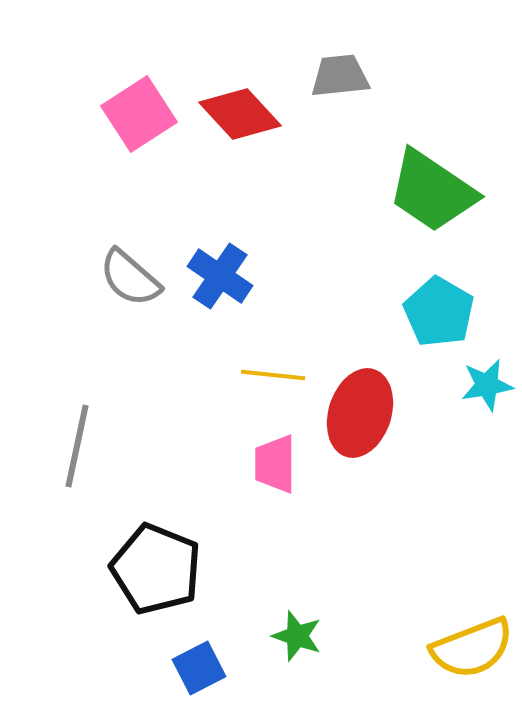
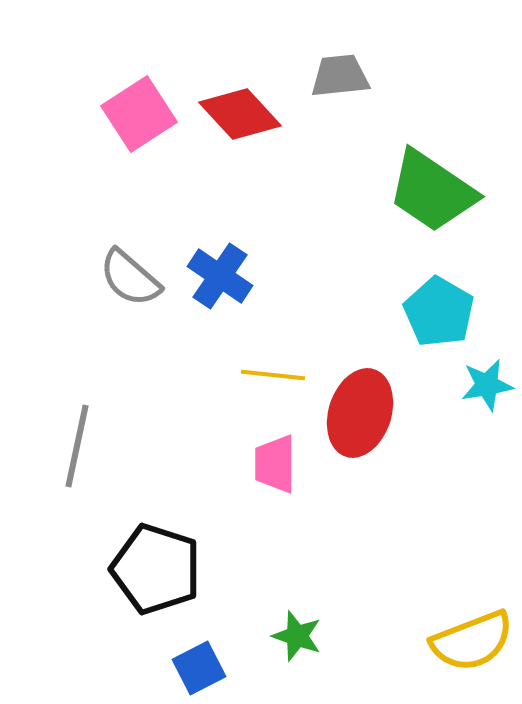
black pentagon: rotated 4 degrees counterclockwise
yellow semicircle: moved 7 px up
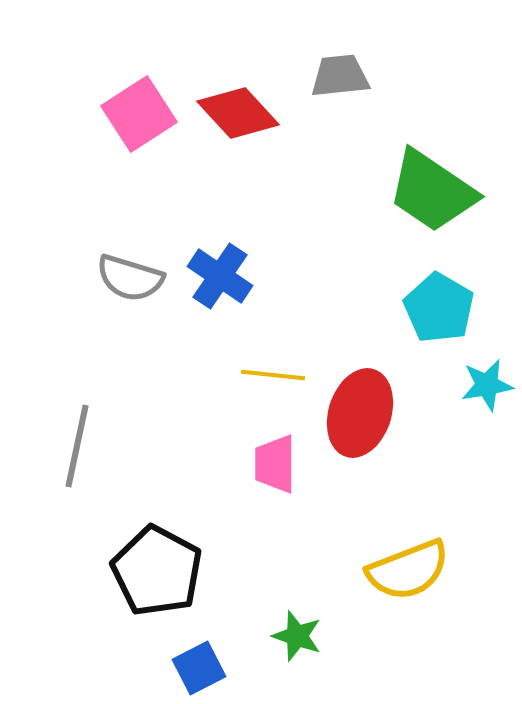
red diamond: moved 2 px left, 1 px up
gray semicircle: rotated 24 degrees counterclockwise
cyan pentagon: moved 4 px up
black pentagon: moved 1 px right, 2 px down; rotated 10 degrees clockwise
yellow semicircle: moved 64 px left, 71 px up
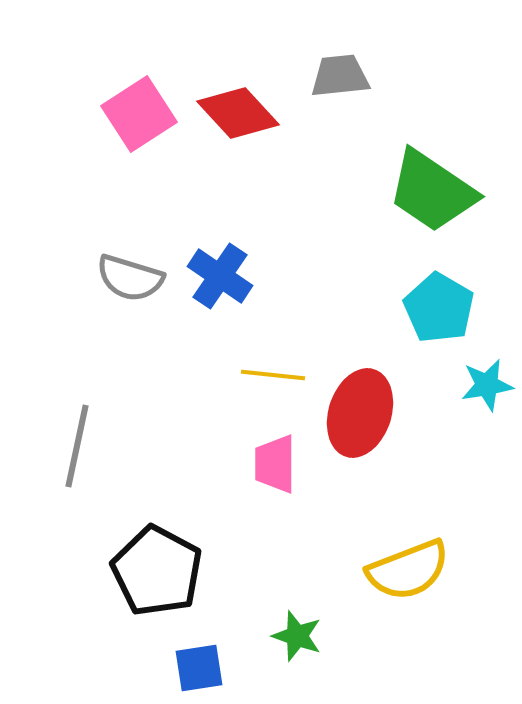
blue square: rotated 18 degrees clockwise
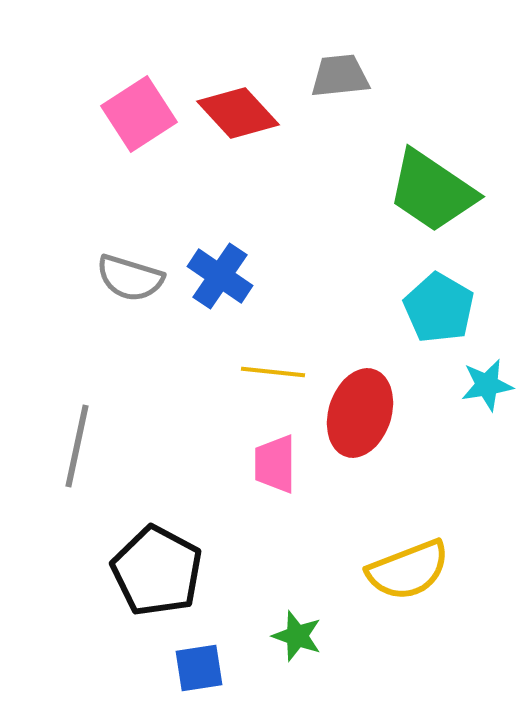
yellow line: moved 3 px up
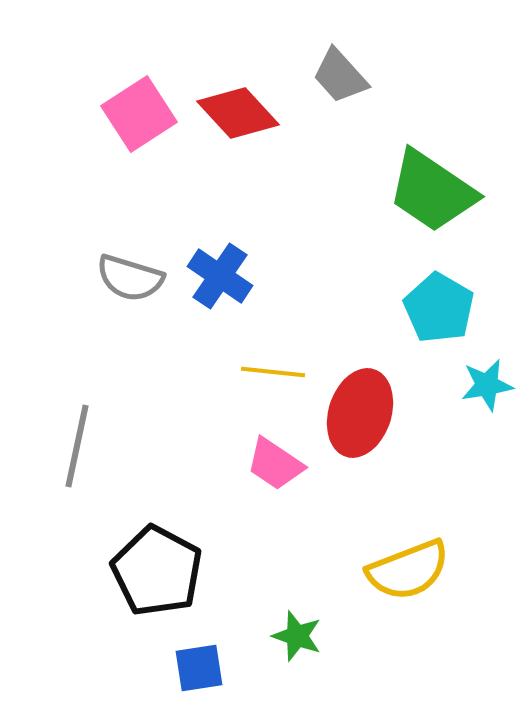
gray trapezoid: rotated 126 degrees counterclockwise
pink trapezoid: rotated 56 degrees counterclockwise
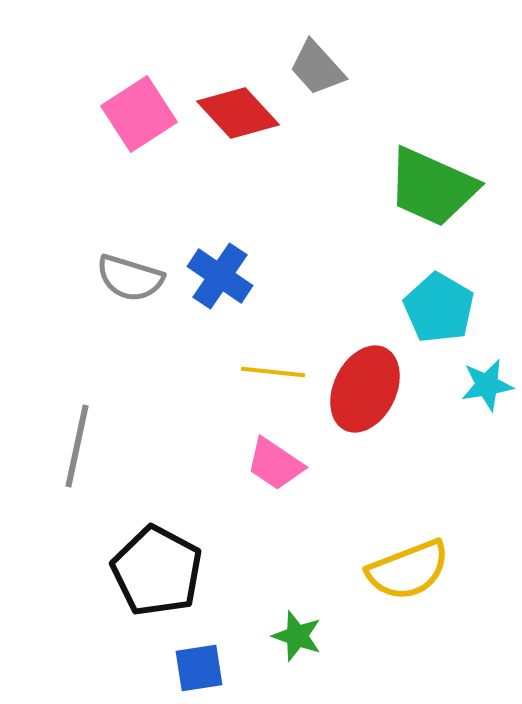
gray trapezoid: moved 23 px left, 8 px up
green trapezoid: moved 4 px up; rotated 10 degrees counterclockwise
red ellipse: moved 5 px right, 24 px up; rotated 8 degrees clockwise
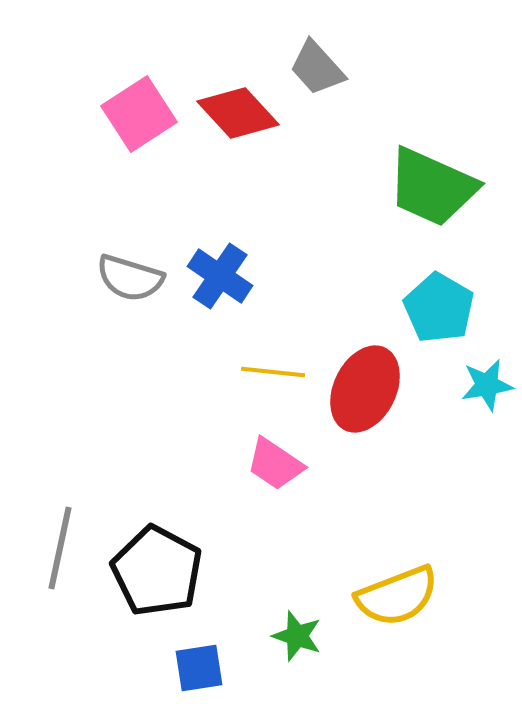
gray line: moved 17 px left, 102 px down
yellow semicircle: moved 11 px left, 26 px down
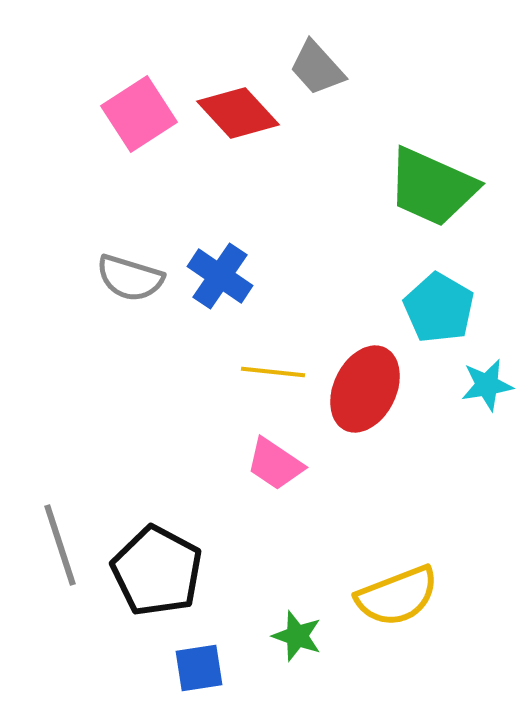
gray line: moved 3 px up; rotated 30 degrees counterclockwise
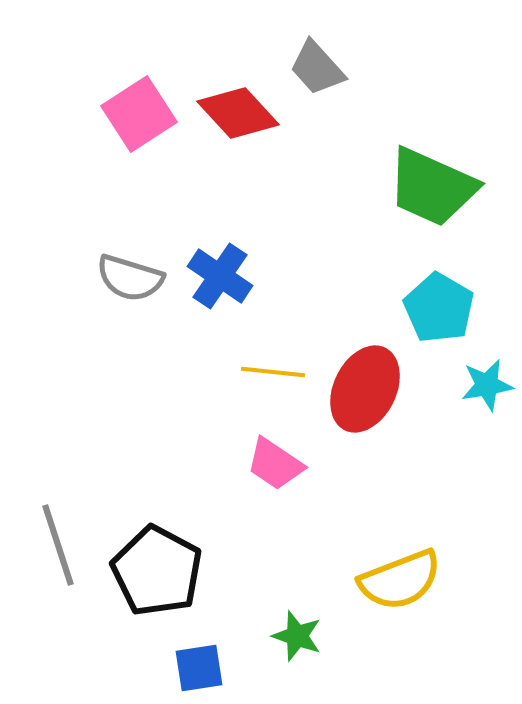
gray line: moved 2 px left
yellow semicircle: moved 3 px right, 16 px up
